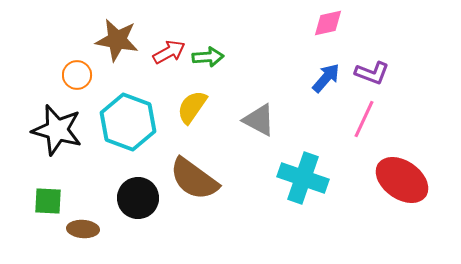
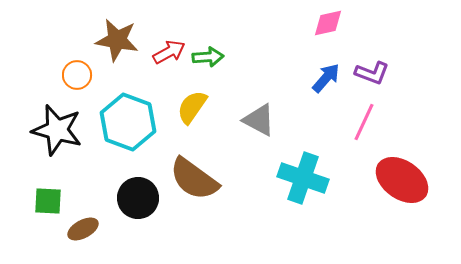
pink line: moved 3 px down
brown ellipse: rotated 32 degrees counterclockwise
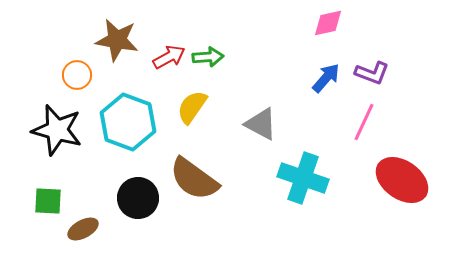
red arrow: moved 5 px down
gray triangle: moved 2 px right, 4 px down
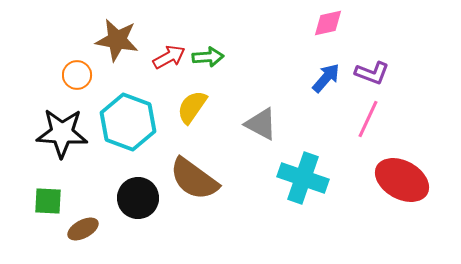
pink line: moved 4 px right, 3 px up
black star: moved 5 px right, 3 px down; rotated 12 degrees counterclockwise
red ellipse: rotated 6 degrees counterclockwise
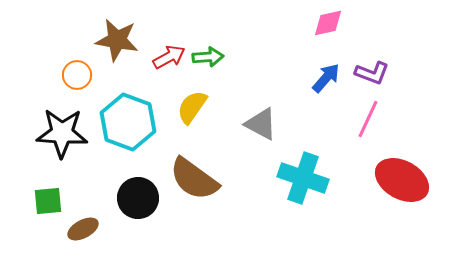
green square: rotated 8 degrees counterclockwise
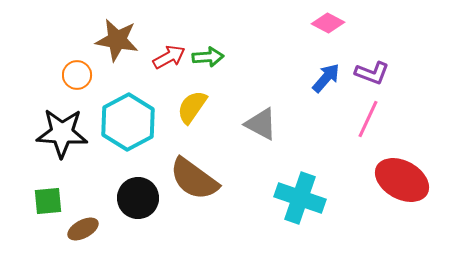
pink diamond: rotated 40 degrees clockwise
cyan hexagon: rotated 12 degrees clockwise
cyan cross: moved 3 px left, 20 px down
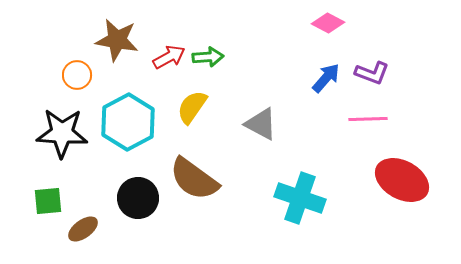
pink line: rotated 63 degrees clockwise
brown ellipse: rotated 8 degrees counterclockwise
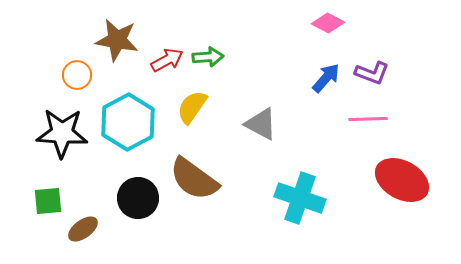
red arrow: moved 2 px left, 3 px down
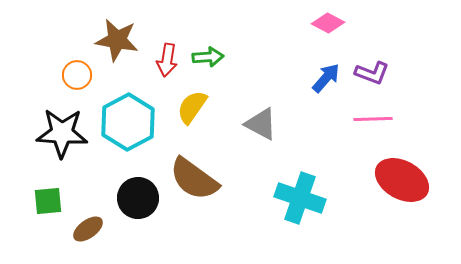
red arrow: rotated 128 degrees clockwise
pink line: moved 5 px right
brown ellipse: moved 5 px right
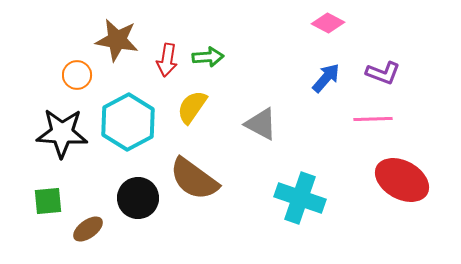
purple L-shape: moved 11 px right
